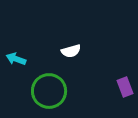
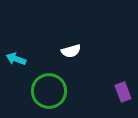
purple rectangle: moved 2 px left, 5 px down
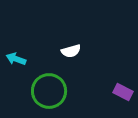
purple rectangle: rotated 42 degrees counterclockwise
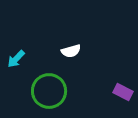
cyan arrow: rotated 66 degrees counterclockwise
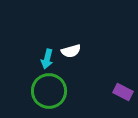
cyan arrow: moved 31 px right; rotated 30 degrees counterclockwise
